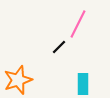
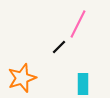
orange star: moved 4 px right, 2 px up
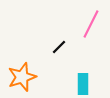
pink line: moved 13 px right
orange star: moved 1 px up
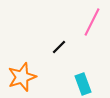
pink line: moved 1 px right, 2 px up
cyan rectangle: rotated 20 degrees counterclockwise
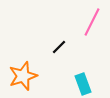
orange star: moved 1 px right, 1 px up
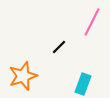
cyan rectangle: rotated 40 degrees clockwise
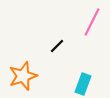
black line: moved 2 px left, 1 px up
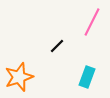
orange star: moved 4 px left, 1 px down
cyan rectangle: moved 4 px right, 7 px up
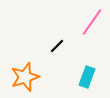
pink line: rotated 8 degrees clockwise
orange star: moved 6 px right
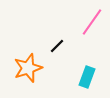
orange star: moved 3 px right, 9 px up
